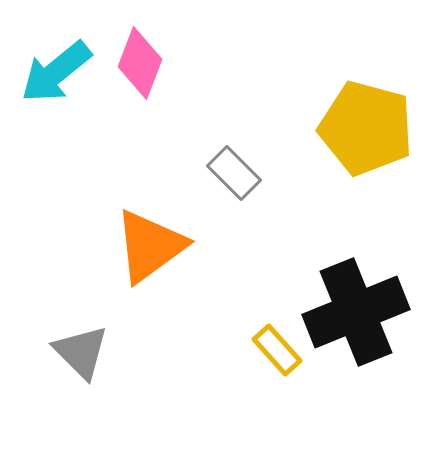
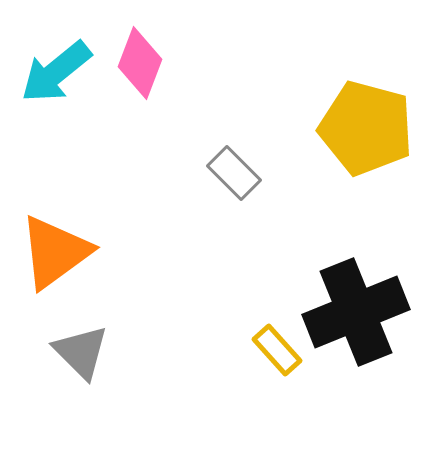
orange triangle: moved 95 px left, 6 px down
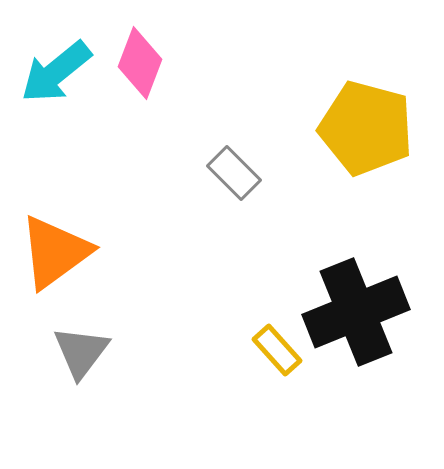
gray triangle: rotated 22 degrees clockwise
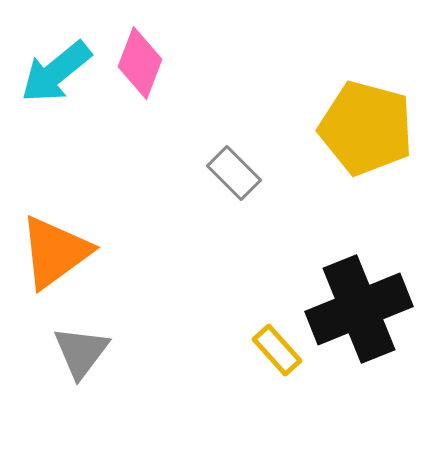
black cross: moved 3 px right, 3 px up
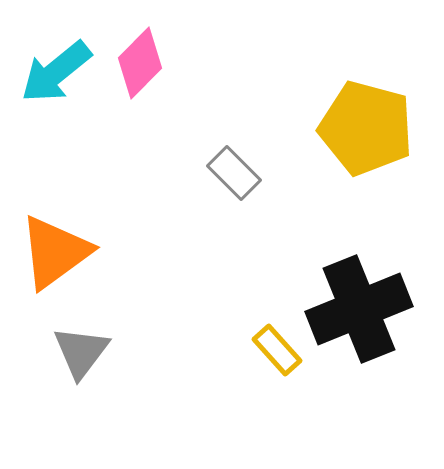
pink diamond: rotated 24 degrees clockwise
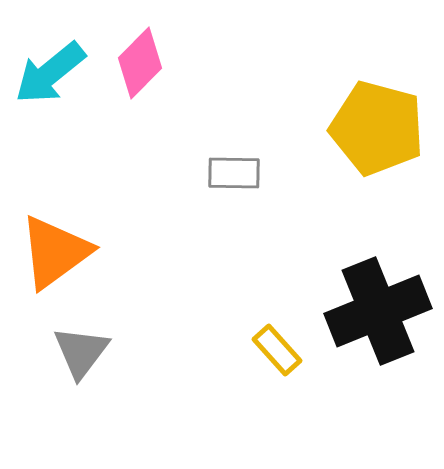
cyan arrow: moved 6 px left, 1 px down
yellow pentagon: moved 11 px right
gray rectangle: rotated 44 degrees counterclockwise
black cross: moved 19 px right, 2 px down
